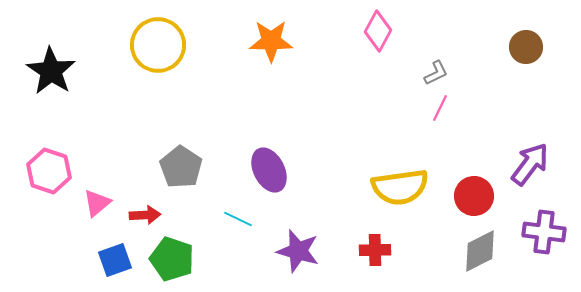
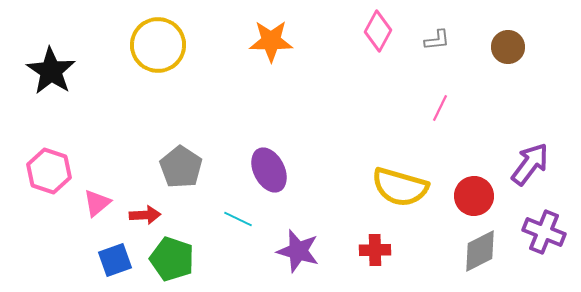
brown circle: moved 18 px left
gray L-shape: moved 1 px right, 33 px up; rotated 20 degrees clockwise
yellow semicircle: rotated 24 degrees clockwise
purple cross: rotated 15 degrees clockwise
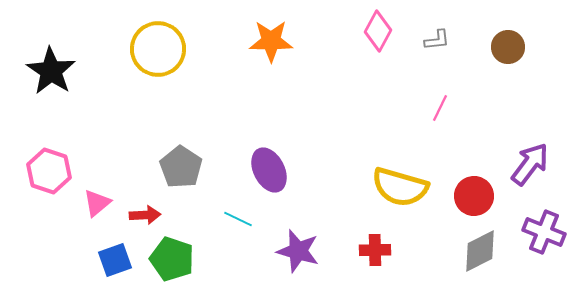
yellow circle: moved 4 px down
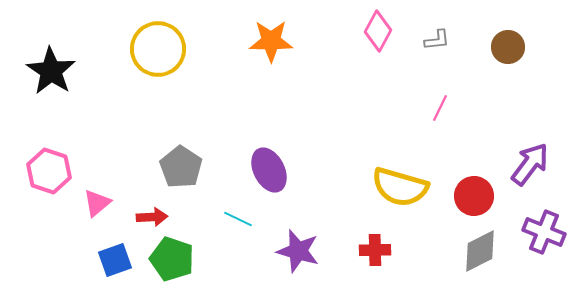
red arrow: moved 7 px right, 2 px down
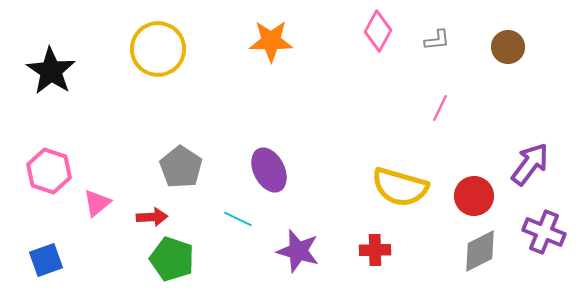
blue square: moved 69 px left
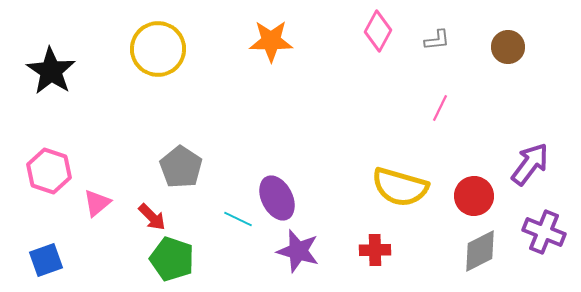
purple ellipse: moved 8 px right, 28 px down
red arrow: rotated 48 degrees clockwise
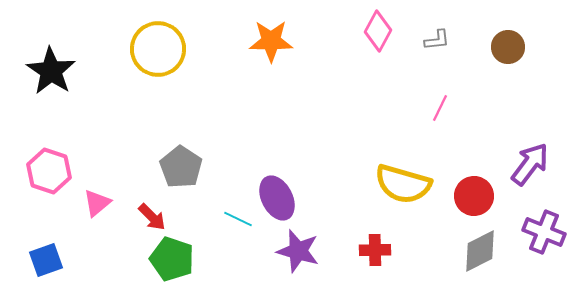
yellow semicircle: moved 3 px right, 3 px up
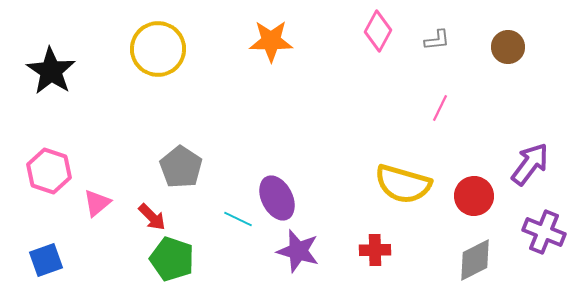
gray diamond: moved 5 px left, 9 px down
